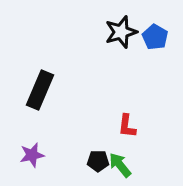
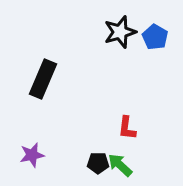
black star: moved 1 px left
black rectangle: moved 3 px right, 11 px up
red L-shape: moved 2 px down
black pentagon: moved 2 px down
green arrow: rotated 8 degrees counterclockwise
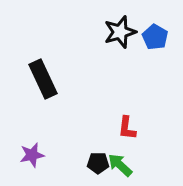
black rectangle: rotated 48 degrees counterclockwise
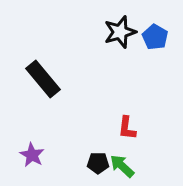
black rectangle: rotated 15 degrees counterclockwise
purple star: rotated 30 degrees counterclockwise
green arrow: moved 2 px right, 1 px down
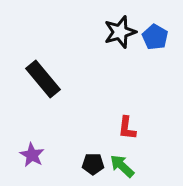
black pentagon: moved 5 px left, 1 px down
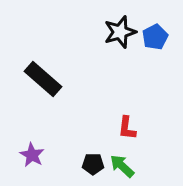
blue pentagon: rotated 15 degrees clockwise
black rectangle: rotated 9 degrees counterclockwise
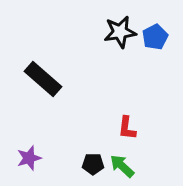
black star: rotated 8 degrees clockwise
purple star: moved 3 px left, 3 px down; rotated 25 degrees clockwise
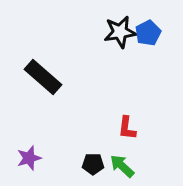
blue pentagon: moved 7 px left, 4 px up
black rectangle: moved 2 px up
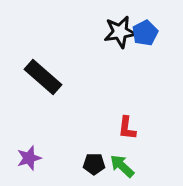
blue pentagon: moved 3 px left
black pentagon: moved 1 px right
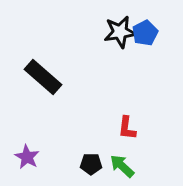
purple star: moved 2 px left, 1 px up; rotated 25 degrees counterclockwise
black pentagon: moved 3 px left
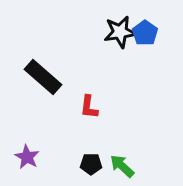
blue pentagon: rotated 10 degrees counterclockwise
red L-shape: moved 38 px left, 21 px up
